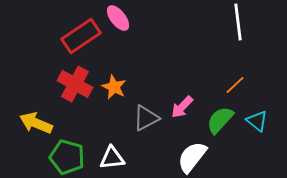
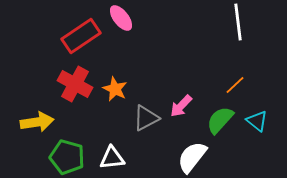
pink ellipse: moved 3 px right
orange star: moved 1 px right, 2 px down
pink arrow: moved 1 px left, 1 px up
yellow arrow: moved 1 px right, 1 px up; rotated 148 degrees clockwise
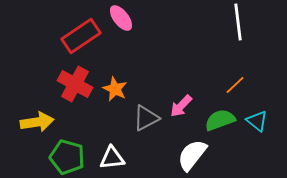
green semicircle: rotated 28 degrees clockwise
white semicircle: moved 2 px up
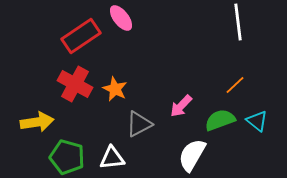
gray triangle: moved 7 px left, 6 px down
white semicircle: rotated 8 degrees counterclockwise
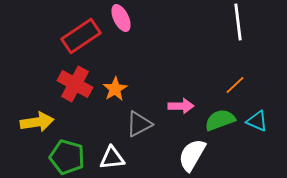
pink ellipse: rotated 12 degrees clockwise
orange star: rotated 15 degrees clockwise
pink arrow: rotated 135 degrees counterclockwise
cyan triangle: rotated 15 degrees counterclockwise
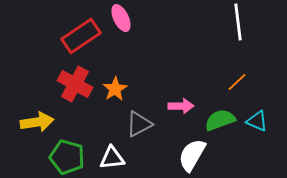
orange line: moved 2 px right, 3 px up
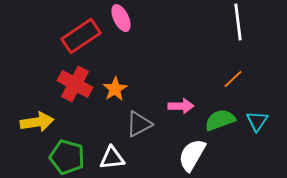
orange line: moved 4 px left, 3 px up
cyan triangle: rotated 40 degrees clockwise
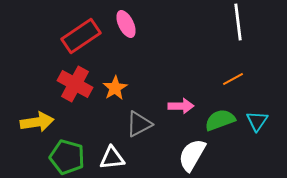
pink ellipse: moved 5 px right, 6 px down
orange line: rotated 15 degrees clockwise
orange star: moved 1 px up
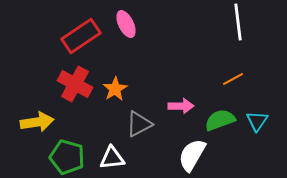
orange star: moved 1 px down
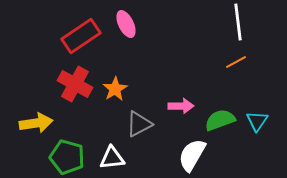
orange line: moved 3 px right, 17 px up
yellow arrow: moved 1 px left, 1 px down
